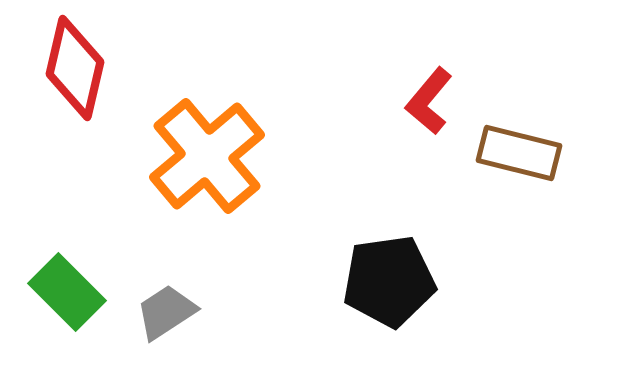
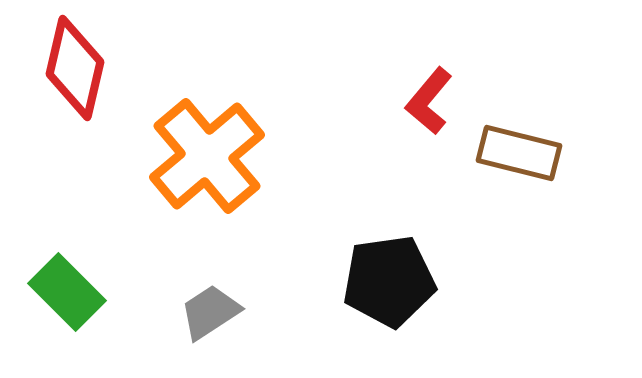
gray trapezoid: moved 44 px right
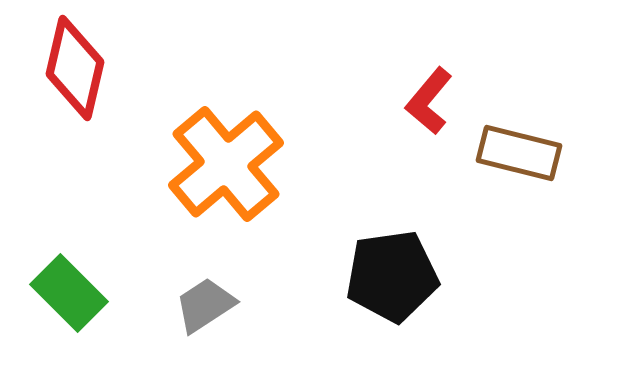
orange cross: moved 19 px right, 8 px down
black pentagon: moved 3 px right, 5 px up
green rectangle: moved 2 px right, 1 px down
gray trapezoid: moved 5 px left, 7 px up
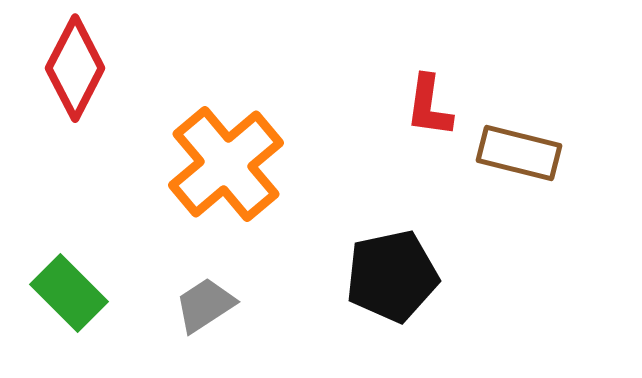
red diamond: rotated 14 degrees clockwise
red L-shape: moved 5 px down; rotated 32 degrees counterclockwise
black pentagon: rotated 4 degrees counterclockwise
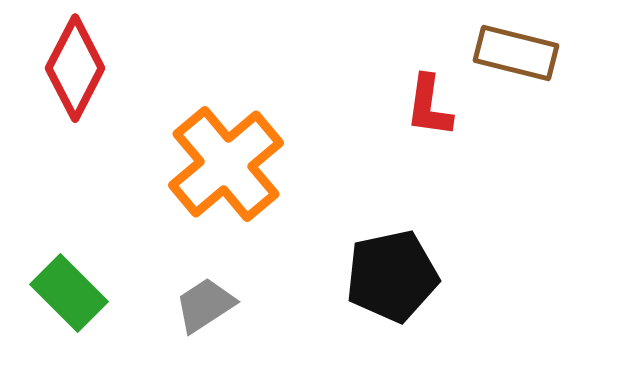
brown rectangle: moved 3 px left, 100 px up
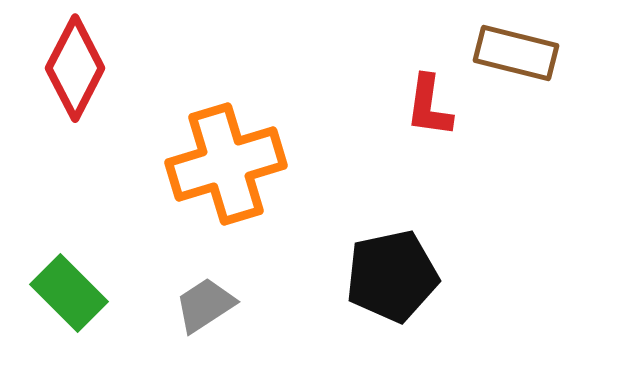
orange cross: rotated 23 degrees clockwise
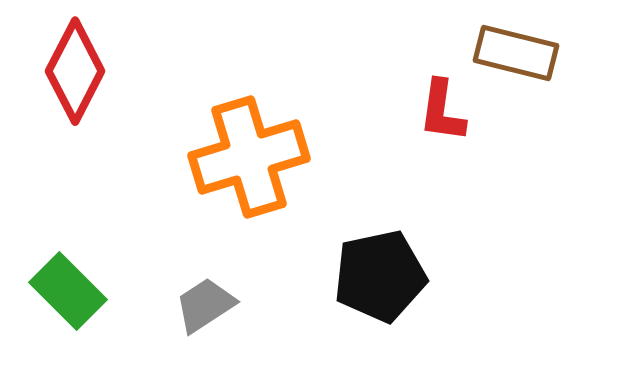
red diamond: moved 3 px down
red L-shape: moved 13 px right, 5 px down
orange cross: moved 23 px right, 7 px up
black pentagon: moved 12 px left
green rectangle: moved 1 px left, 2 px up
